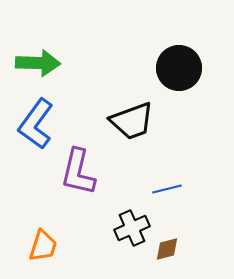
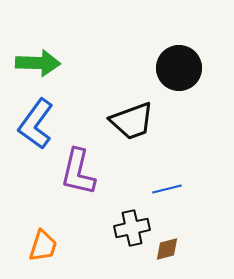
black cross: rotated 12 degrees clockwise
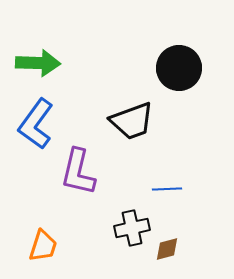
blue line: rotated 12 degrees clockwise
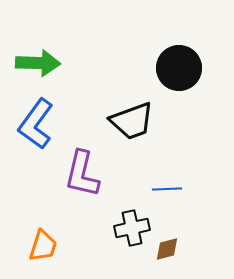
purple L-shape: moved 4 px right, 2 px down
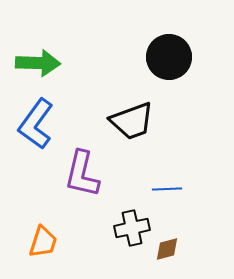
black circle: moved 10 px left, 11 px up
orange trapezoid: moved 4 px up
